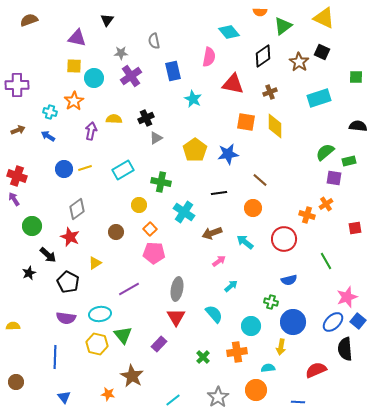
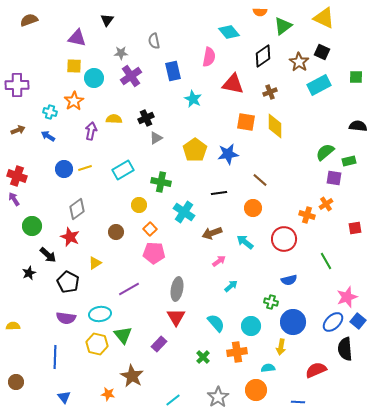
cyan rectangle at (319, 98): moved 13 px up; rotated 10 degrees counterclockwise
cyan semicircle at (214, 314): moved 2 px right, 9 px down
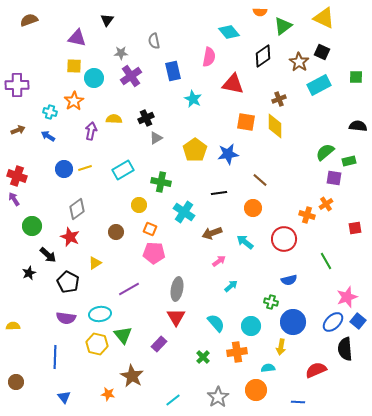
brown cross at (270, 92): moved 9 px right, 7 px down
orange square at (150, 229): rotated 24 degrees counterclockwise
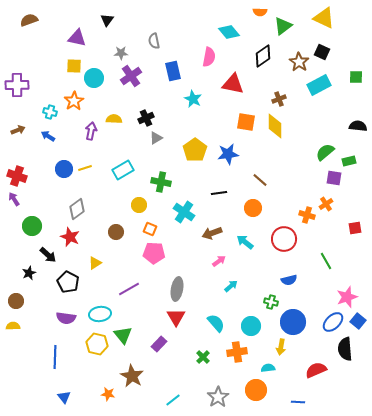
brown circle at (16, 382): moved 81 px up
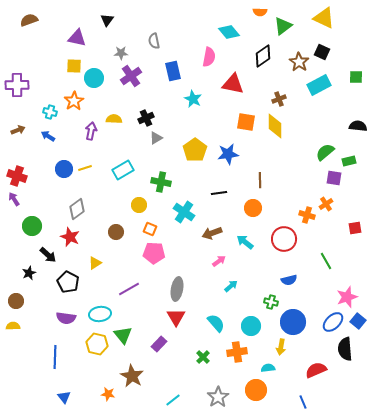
brown line at (260, 180): rotated 49 degrees clockwise
blue line at (298, 402): moved 5 px right; rotated 64 degrees clockwise
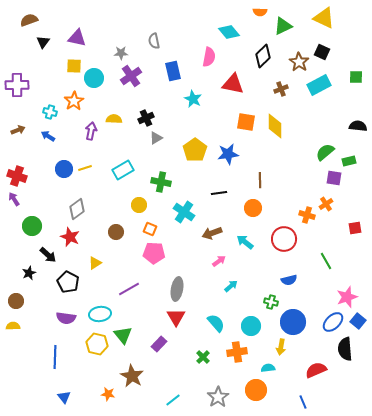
black triangle at (107, 20): moved 64 px left, 22 px down
green triangle at (283, 26): rotated 12 degrees clockwise
black diamond at (263, 56): rotated 10 degrees counterclockwise
brown cross at (279, 99): moved 2 px right, 10 px up
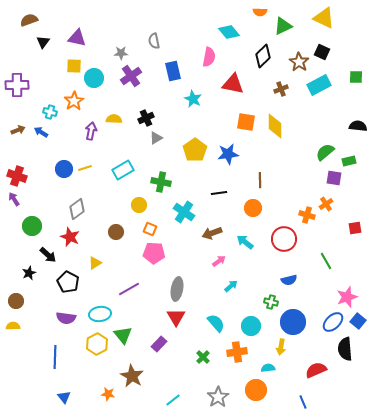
blue arrow at (48, 136): moved 7 px left, 4 px up
yellow hexagon at (97, 344): rotated 20 degrees clockwise
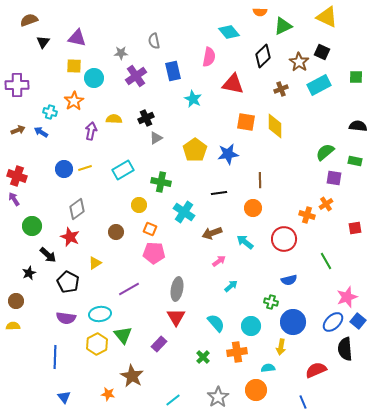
yellow triangle at (324, 18): moved 3 px right, 1 px up
purple cross at (131, 76): moved 5 px right
green rectangle at (349, 161): moved 6 px right; rotated 24 degrees clockwise
